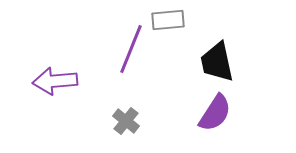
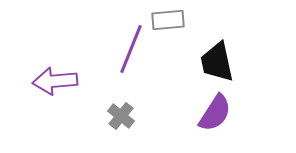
gray cross: moved 5 px left, 5 px up
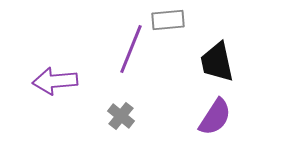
purple semicircle: moved 4 px down
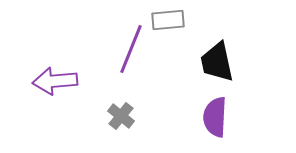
purple semicircle: rotated 150 degrees clockwise
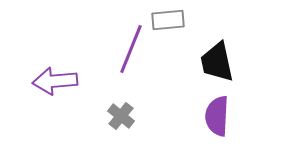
purple semicircle: moved 2 px right, 1 px up
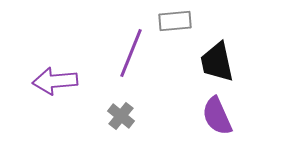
gray rectangle: moved 7 px right, 1 px down
purple line: moved 4 px down
purple semicircle: rotated 27 degrees counterclockwise
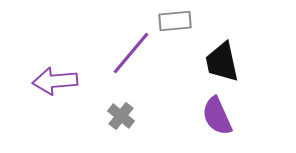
purple line: rotated 18 degrees clockwise
black trapezoid: moved 5 px right
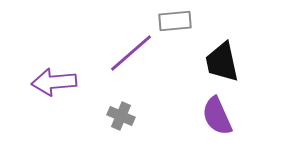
purple line: rotated 9 degrees clockwise
purple arrow: moved 1 px left, 1 px down
gray cross: rotated 16 degrees counterclockwise
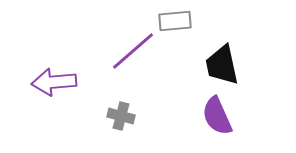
purple line: moved 2 px right, 2 px up
black trapezoid: moved 3 px down
gray cross: rotated 8 degrees counterclockwise
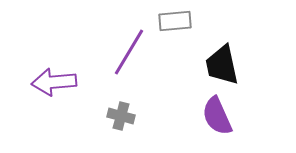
purple line: moved 4 px left, 1 px down; rotated 18 degrees counterclockwise
